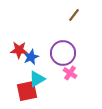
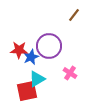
purple circle: moved 14 px left, 7 px up
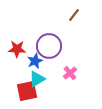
red star: moved 2 px left, 1 px up
blue star: moved 4 px right, 4 px down
pink cross: rotated 16 degrees clockwise
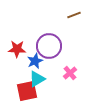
brown line: rotated 32 degrees clockwise
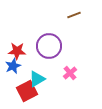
red star: moved 2 px down
blue star: moved 22 px left, 5 px down
red square: rotated 15 degrees counterclockwise
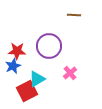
brown line: rotated 24 degrees clockwise
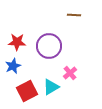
red star: moved 9 px up
cyan triangle: moved 14 px right, 8 px down
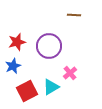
red star: rotated 18 degrees counterclockwise
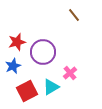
brown line: rotated 48 degrees clockwise
purple circle: moved 6 px left, 6 px down
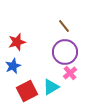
brown line: moved 10 px left, 11 px down
purple circle: moved 22 px right
